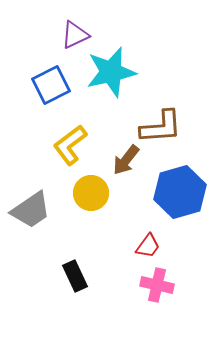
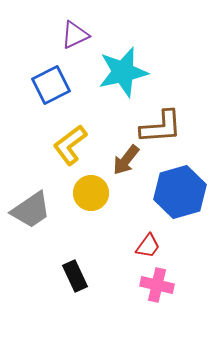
cyan star: moved 12 px right
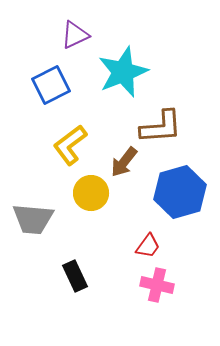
cyan star: rotated 9 degrees counterclockwise
brown arrow: moved 2 px left, 2 px down
gray trapezoid: moved 2 px right, 9 px down; rotated 39 degrees clockwise
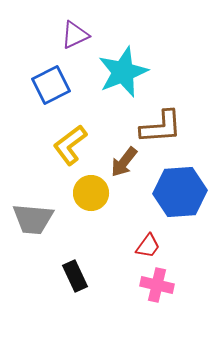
blue hexagon: rotated 12 degrees clockwise
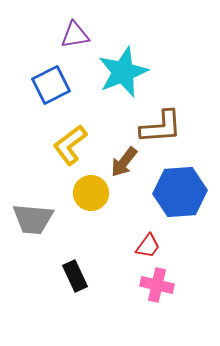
purple triangle: rotated 16 degrees clockwise
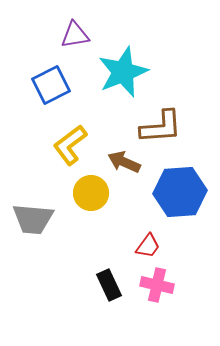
brown arrow: rotated 76 degrees clockwise
black rectangle: moved 34 px right, 9 px down
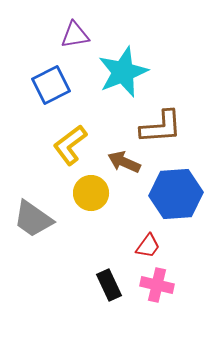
blue hexagon: moved 4 px left, 2 px down
gray trapezoid: rotated 30 degrees clockwise
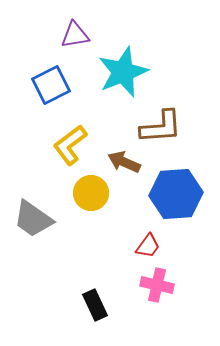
black rectangle: moved 14 px left, 20 px down
